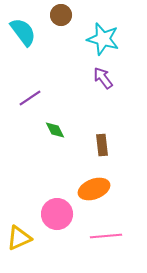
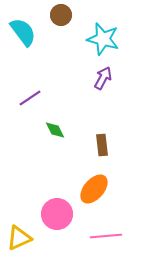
purple arrow: rotated 65 degrees clockwise
orange ellipse: rotated 28 degrees counterclockwise
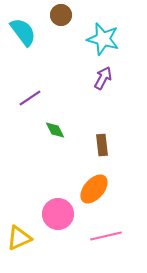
pink circle: moved 1 px right
pink line: rotated 8 degrees counterclockwise
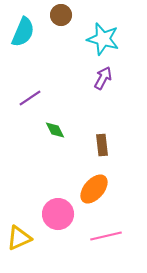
cyan semicircle: rotated 60 degrees clockwise
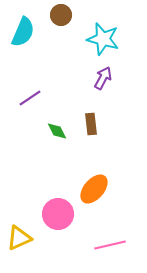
green diamond: moved 2 px right, 1 px down
brown rectangle: moved 11 px left, 21 px up
pink line: moved 4 px right, 9 px down
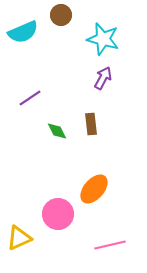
cyan semicircle: rotated 44 degrees clockwise
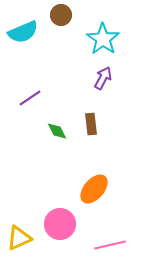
cyan star: rotated 20 degrees clockwise
pink circle: moved 2 px right, 10 px down
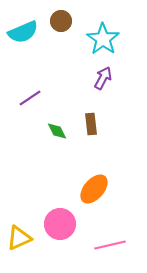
brown circle: moved 6 px down
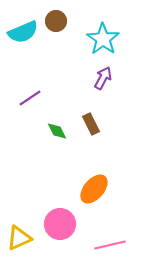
brown circle: moved 5 px left
brown rectangle: rotated 20 degrees counterclockwise
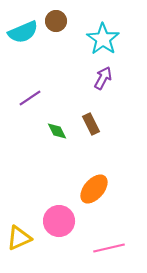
pink circle: moved 1 px left, 3 px up
pink line: moved 1 px left, 3 px down
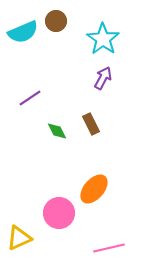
pink circle: moved 8 px up
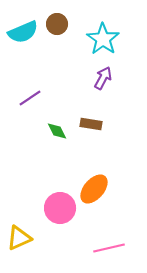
brown circle: moved 1 px right, 3 px down
brown rectangle: rotated 55 degrees counterclockwise
pink circle: moved 1 px right, 5 px up
